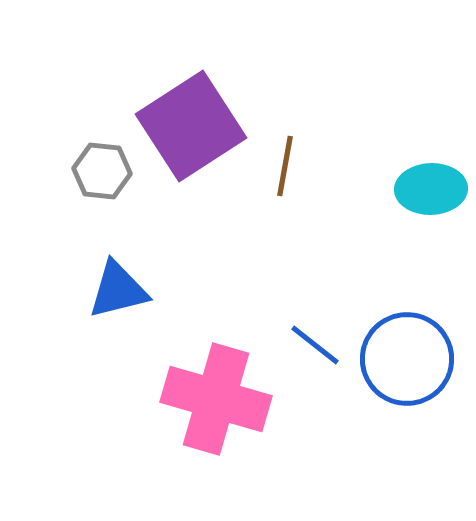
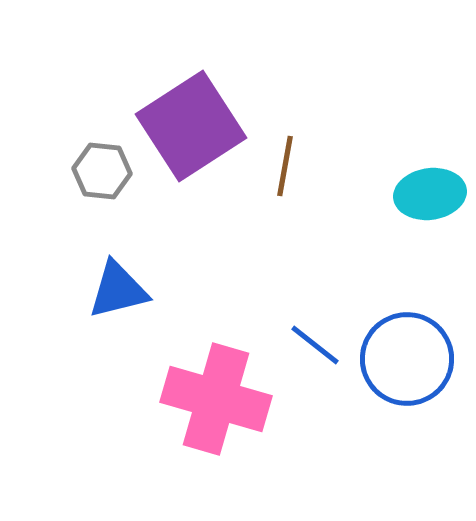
cyan ellipse: moved 1 px left, 5 px down; rotated 6 degrees counterclockwise
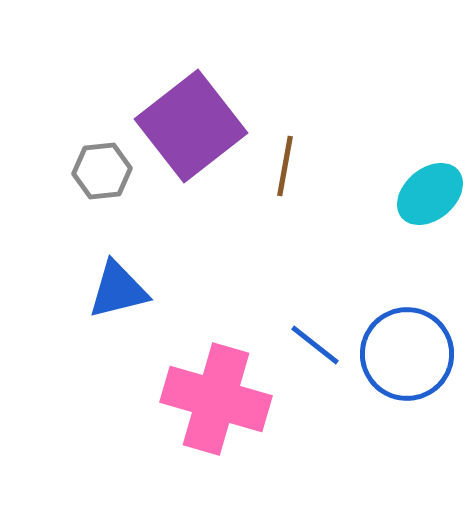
purple square: rotated 5 degrees counterclockwise
gray hexagon: rotated 12 degrees counterclockwise
cyan ellipse: rotated 32 degrees counterclockwise
blue circle: moved 5 px up
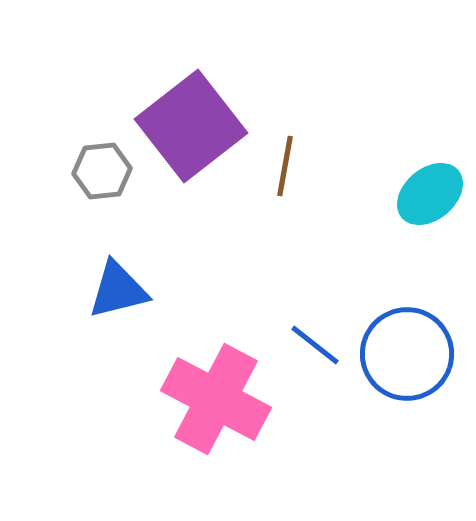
pink cross: rotated 12 degrees clockwise
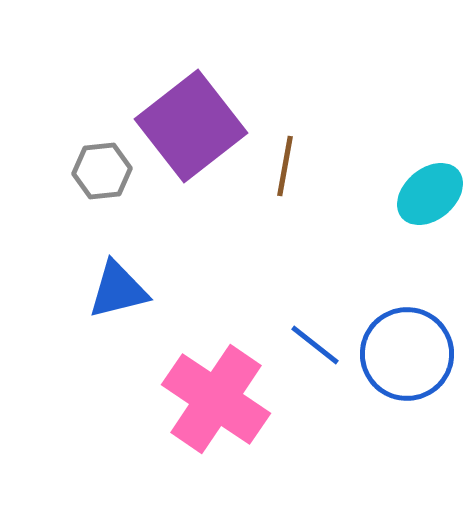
pink cross: rotated 6 degrees clockwise
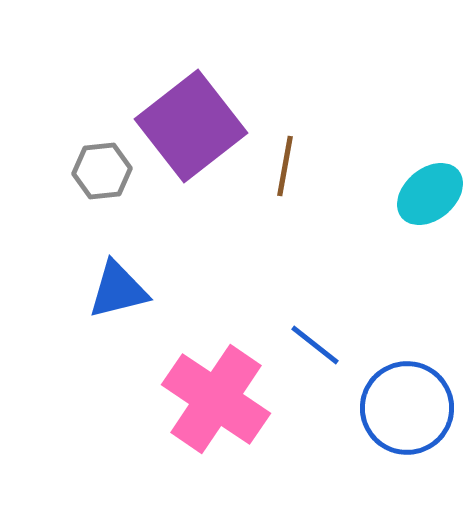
blue circle: moved 54 px down
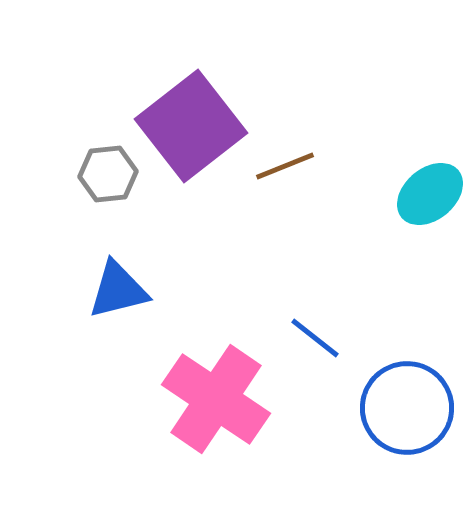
brown line: rotated 58 degrees clockwise
gray hexagon: moved 6 px right, 3 px down
blue line: moved 7 px up
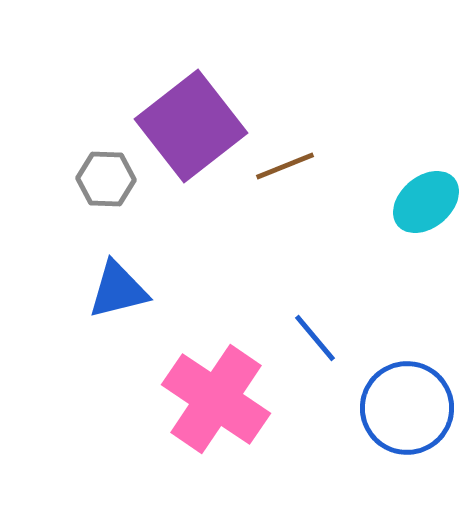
gray hexagon: moved 2 px left, 5 px down; rotated 8 degrees clockwise
cyan ellipse: moved 4 px left, 8 px down
blue line: rotated 12 degrees clockwise
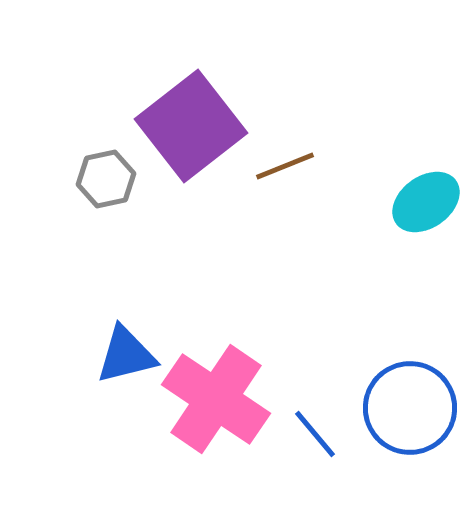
gray hexagon: rotated 14 degrees counterclockwise
cyan ellipse: rotated 4 degrees clockwise
blue triangle: moved 8 px right, 65 px down
blue line: moved 96 px down
blue circle: moved 3 px right
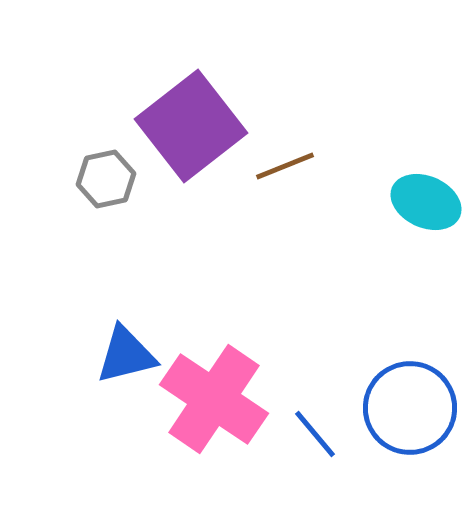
cyan ellipse: rotated 60 degrees clockwise
pink cross: moved 2 px left
